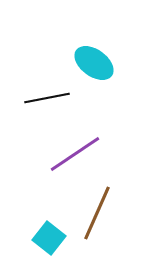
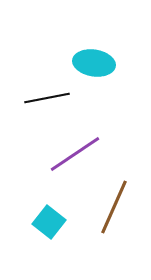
cyan ellipse: rotated 27 degrees counterclockwise
brown line: moved 17 px right, 6 px up
cyan square: moved 16 px up
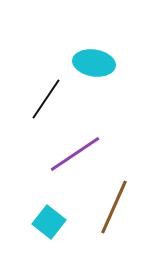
black line: moved 1 px left, 1 px down; rotated 45 degrees counterclockwise
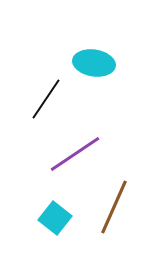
cyan square: moved 6 px right, 4 px up
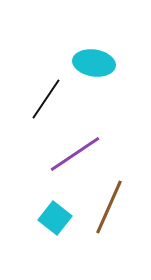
brown line: moved 5 px left
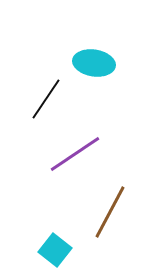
brown line: moved 1 px right, 5 px down; rotated 4 degrees clockwise
cyan square: moved 32 px down
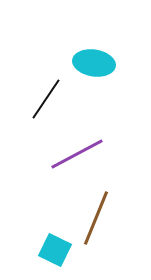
purple line: moved 2 px right; rotated 6 degrees clockwise
brown line: moved 14 px left, 6 px down; rotated 6 degrees counterclockwise
cyan square: rotated 12 degrees counterclockwise
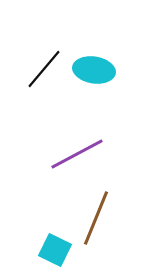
cyan ellipse: moved 7 px down
black line: moved 2 px left, 30 px up; rotated 6 degrees clockwise
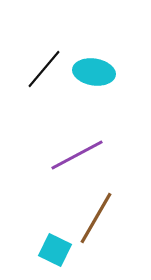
cyan ellipse: moved 2 px down
purple line: moved 1 px down
brown line: rotated 8 degrees clockwise
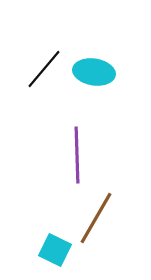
purple line: rotated 64 degrees counterclockwise
